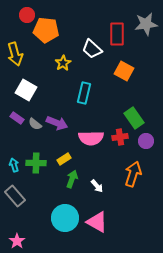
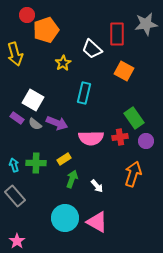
orange pentagon: rotated 25 degrees counterclockwise
white square: moved 7 px right, 10 px down
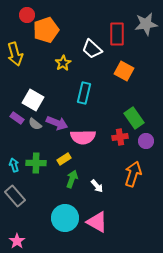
pink semicircle: moved 8 px left, 1 px up
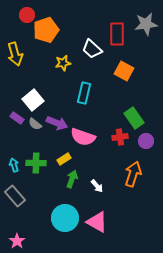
yellow star: rotated 21 degrees clockwise
white square: rotated 20 degrees clockwise
pink semicircle: rotated 20 degrees clockwise
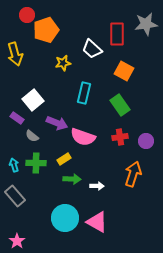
green rectangle: moved 14 px left, 13 px up
gray semicircle: moved 3 px left, 12 px down
green arrow: rotated 72 degrees clockwise
white arrow: rotated 48 degrees counterclockwise
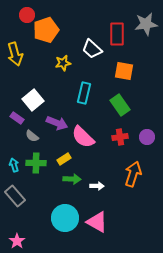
orange square: rotated 18 degrees counterclockwise
pink semicircle: rotated 25 degrees clockwise
purple circle: moved 1 px right, 4 px up
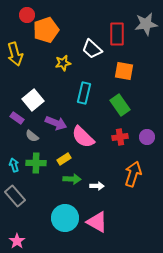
purple arrow: moved 1 px left
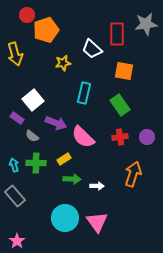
pink triangle: rotated 25 degrees clockwise
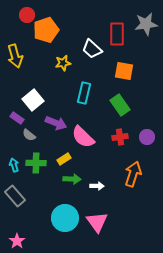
yellow arrow: moved 2 px down
gray semicircle: moved 3 px left, 1 px up
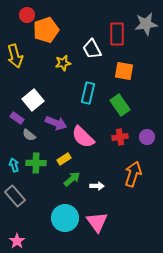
white trapezoid: rotated 20 degrees clockwise
cyan rectangle: moved 4 px right
green arrow: rotated 42 degrees counterclockwise
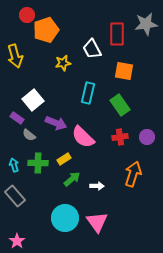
green cross: moved 2 px right
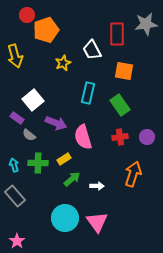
white trapezoid: moved 1 px down
yellow star: rotated 14 degrees counterclockwise
pink semicircle: rotated 30 degrees clockwise
